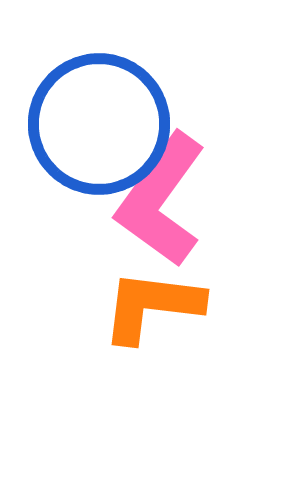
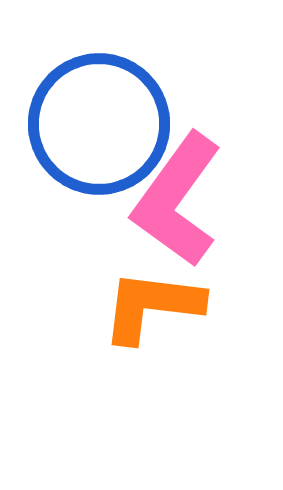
pink L-shape: moved 16 px right
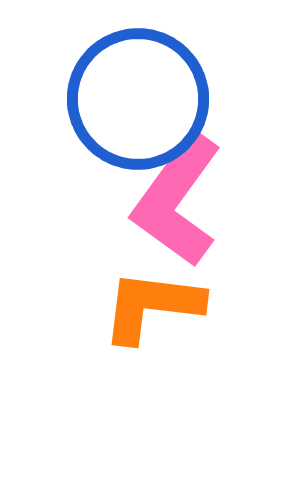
blue circle: moved 39 px right, 25 px up
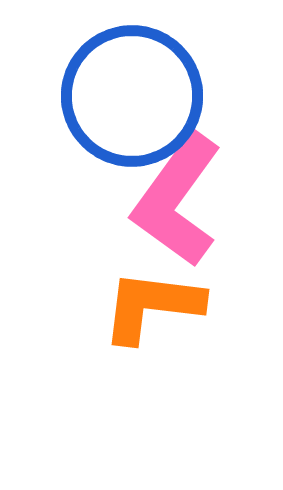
blue circle: moved 6 px left, 3 px up
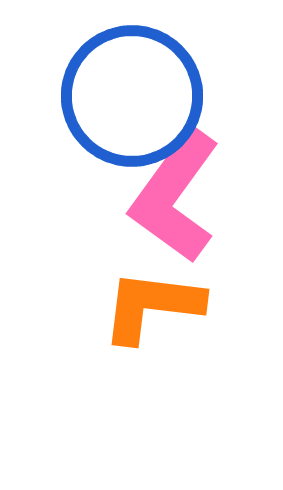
pink L-shape: moved 2 px left, 4 px up
